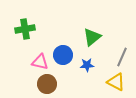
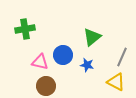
blue star: rotated 16 degrees clockwise
brown circle: moved 1 px left, 2 px down
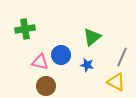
blue circle: moved 2 px left
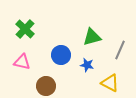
green cross: rotated 36 degrees counterclockwise
green triangle: rotated 24 degrees clockwise
gray line: moved 2 px left, 7 px up
pink triangle: moved 18 px left
yellow triangle: moved 6 px left, 1 px down
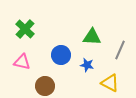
green triangle: rotated 18 degrees clockwise
brown circle: moved 1 px left
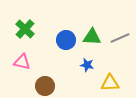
gray line: moved 12 px up; rotated 42 degrees clockwise
blue circle: moved 5 px right, 15 px up
yellow triangle: rotated 30 degrees counterclockwise
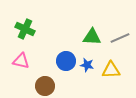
green cross: rotated 18 degrees counterclockwise
blue circle: moved 21 px down
pink triangle: moved 1 px left, 1 px up
yellow triangle: moved 1 px right, 13 px up
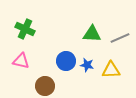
green triangle: moved 3 px up
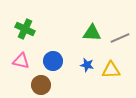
green triangle: moved 1 px up
blue circle: moved 13 px left
brown circle: moved 4 px left, 1 px up
